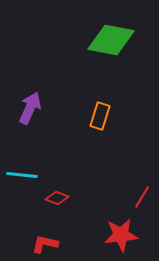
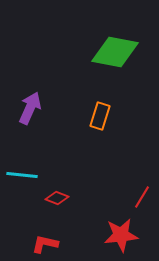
green diamond: moved 4 px right, 12 px down
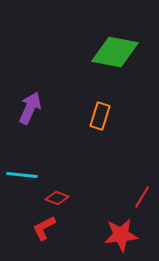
red L-shape: moved 1 px left, 16 px up; rotated 40 degrees counterclockwise
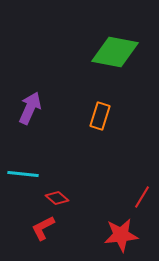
cyan line: moved 1 px right, 1 px up
red diamond: rotated 20 degrees clockwise
red L-shape: moved 1 px left
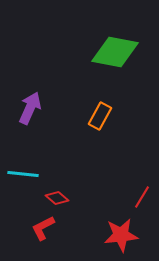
orange rectangle: rotated 12 degrees clockwise
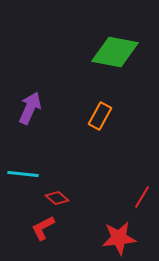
red star: moved 2 px left, 3 px down
